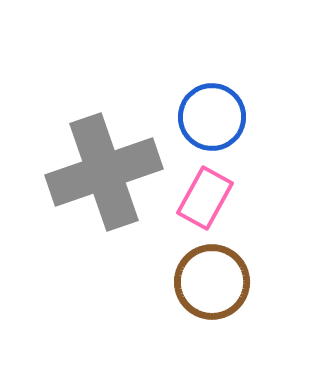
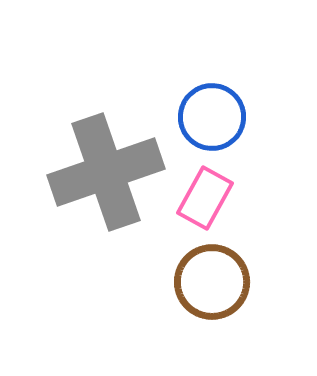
gray cross: moved 2 px right
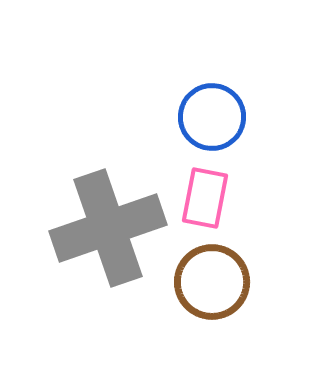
gray cross: moved 2 px right, 56 px down
pink rectangle: rotated 18 degrees counterclockwise
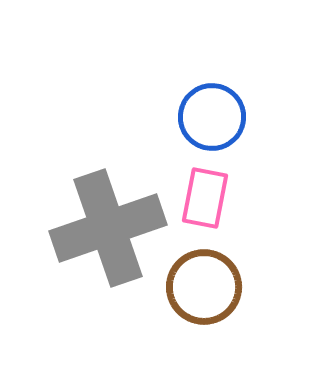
brown circle: moved 8 px left, 5 px down
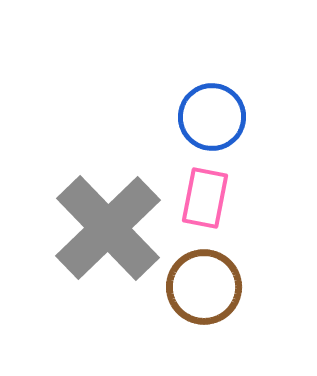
gray cross: rotated 25 degrees counterclockwise
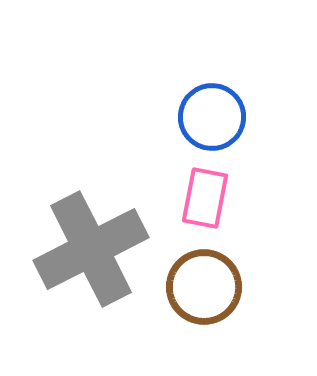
gray cross: moved 17 px left, 21 px down; rotated 17 degrees clockwise
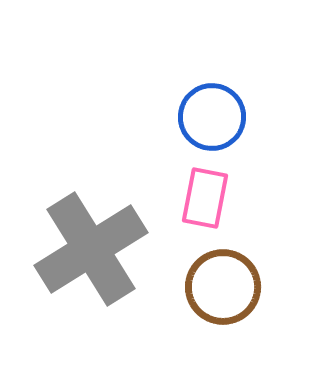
gray cross: rotated 5 degrees counterclockwise
brown circle: moved 19 px right
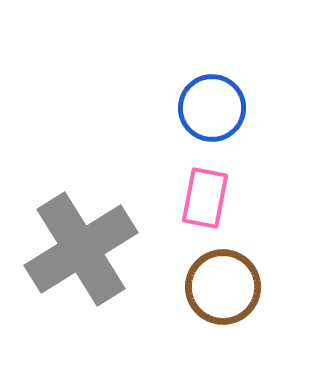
blue circle: moved 9 px up
gray cross: moved 10 px left
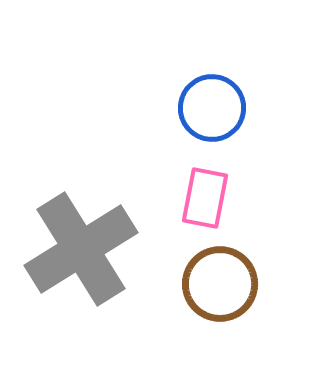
brown circle: moved 3 px left, 3 px up
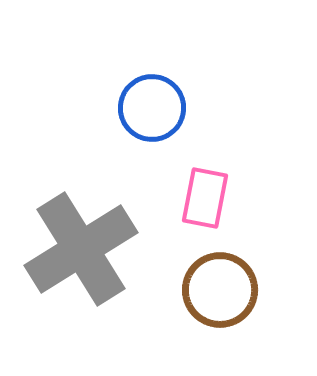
blue circle: moved 60 px left
brown circle: moved 6 px down
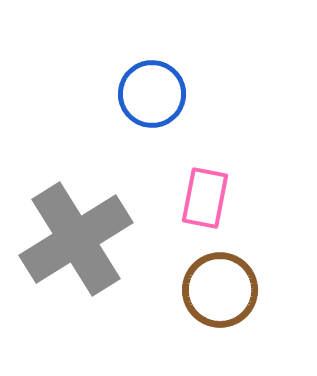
blue circle: moved 14 px up
gray cross: moved 5 px left, 10 px up
